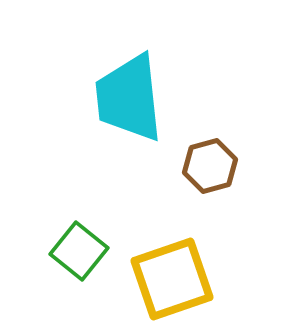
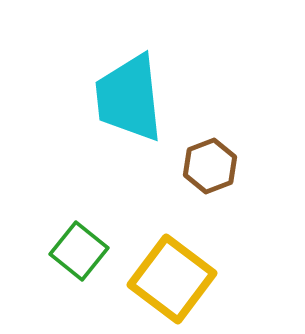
brown hexagon: rotated 6 degrees counterclockwise
yellow square: rotated 34 degrees counterclockwise
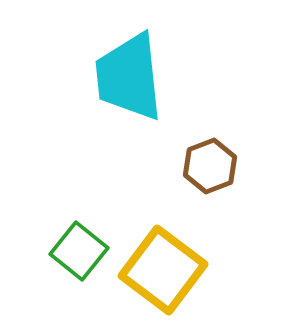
cyan trapezoid: moved 21 px up
yellow square: moved 9 px left, 9 px up
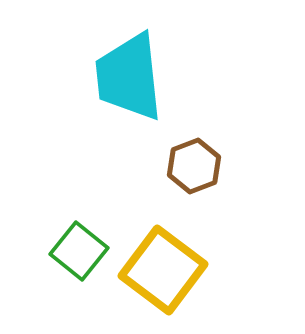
brown hexagon: moved 16 px left
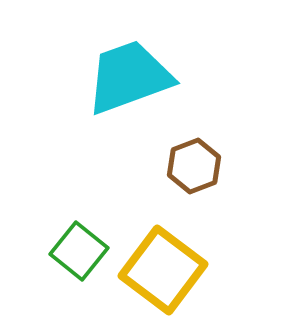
cyan trapezoid: rotated 76 degrees clockwise
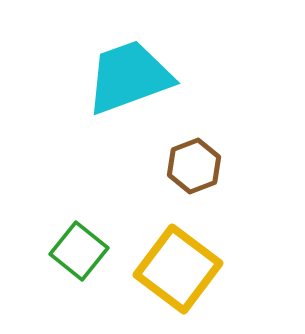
yellow square: moved 15 px right, 1 px up
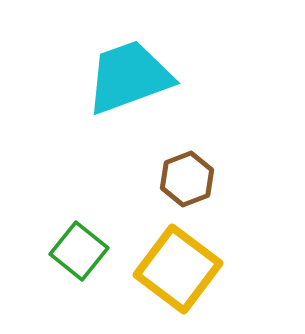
brown hexagon: moved 7 px left, 13 px down
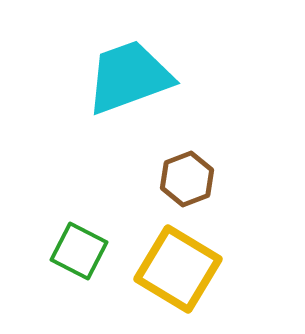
green square: rotated 12 degrees counterclockwise
yellow square: rotated 6 degrees counterclockwise
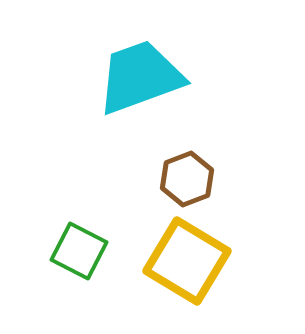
cyan trapezoid: moved 11 px right
yellow square: moved 9 px right, 8 px up
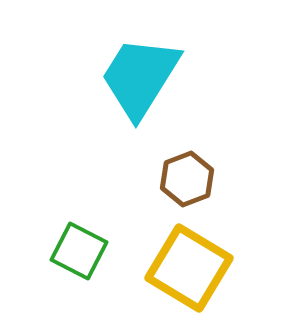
cyan trapezoid: rotated 38 degrees counterclockwise
yellow square: moved 2 px right, 7 px down
